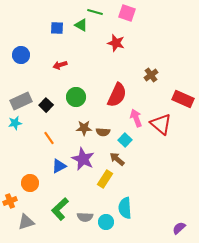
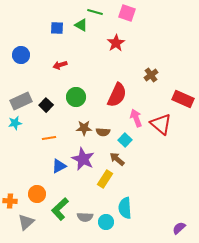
red star: rotated 24 degrees clockwise
orange line: rotated 64 degrees counterclockwise
orange circle: moved 7 px right, 11 px down
orange cross: rotated 24 degrees clockwise
gray triangle: rotated 24 degrees counterclockwise
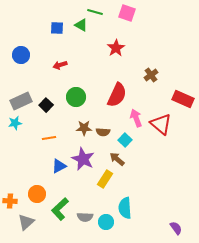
red star: moved 5 px down
purple semicircle: moved 3 px left; rotated 96 degrees clockwise
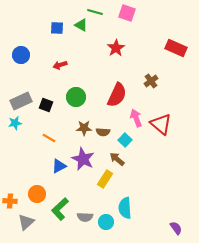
brown cross: moved 6 px down
red rectangle: moved 7 px left, 51 px up
black square: rotated 24 degrees counterclockwise
orange line: rotated 40 degrees clockwise
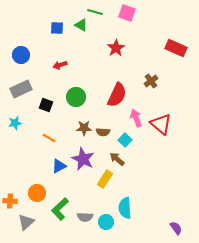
gray rectangle: moved 12 px up
orange circle: moved 1 px up
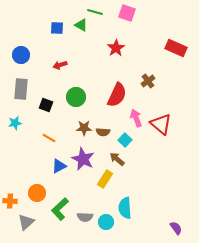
brown cross: moved 3 px left
gray rectangle: rotated 60 degrees counterclockwise
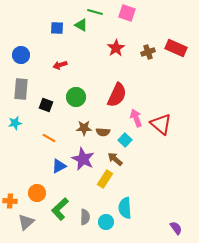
brown cross: moved 29 px up; rotated 16 degrees clockwise
brown arrow: moved 2 px left
gray semicircle: rotated 91 degrees counterclockwise
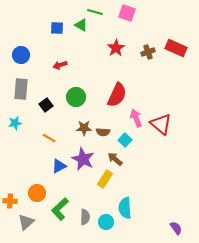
black square: rotated 32 degrees clockwise
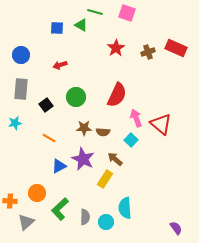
cyan square: moved 6 px right
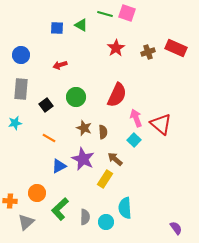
green line: moved 10 px right, 2 px down
brown star: rotated 21 degrees clockwise
brown semicircle: rotated 96 degrees counterclockwise
cyan square: moved 3 px right
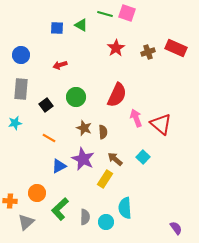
cyan square: moved 9 px right, 17 px down
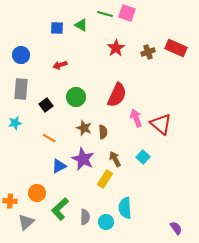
brown arrow: rotated 21 degrees clockwise
